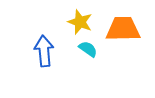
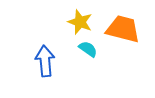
orange trapezoid: rotated 15 degrees clockwise
blue arrow: moved 1 px right, 10 px down
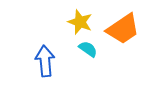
orange trapezoid: rotated 132 degrees clockwise
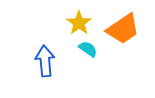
yellow star: moved 1 px left, 1 px down; rotated 15 degrees clockwise
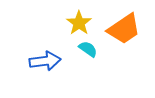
orange trapezoid: moved 1 px right
blue arrow: rotated 88 degrees clockwise
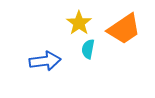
cyan semicircle: rotated 114 degrees counterclockwise
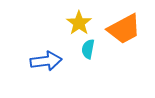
orange trapezoid: rotated 6 degrees clockwise
blue arrow: moved 1 px right
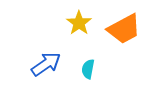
cyan semicircle: moved 20 px down
blue arrow: moved 3 px down; rotated 28 degrees counterclockwise
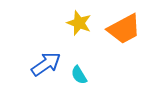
yellow star: rotated 15 degrees counterclockwise
cyan semicircle: moved 9 px left, 6 px down; rotated 42 degrees counterclockwise
